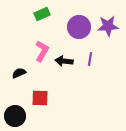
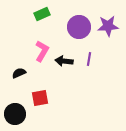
purple line: moved 1 px left
red square: rotated 12 degrees counterclockwise
black circle: moved 2 px up
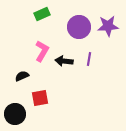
black semicircle: moved 3 px right, 3 px down
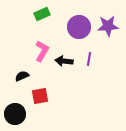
red square: moved 2 px up
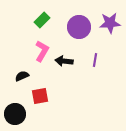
green rectangle: moved 6 px down; rotated 21 degrees counterclockwise
purple star: moved 2 px right, 3 px up
purple line: moved 6 px right, 1 px down
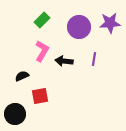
purple line: moved 1 px left, 1 px up
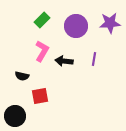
purple circle: moved 3 px left, 1 px up
black semicircle: rotated 144 degrees counterclockwise
black circle: moved 2 px down
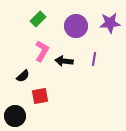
green rectangle: moved 4 px left, 1 px up
black semicircle: moved 1 px right; rotated 56 degrees counterclockwise
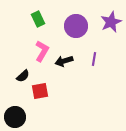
green rectangle: rotated 70 degrees counterclockwise
purple star: moved 1 px right, 1 px up; rotated 20 degrees counterclockwise
black arrow: rotated 24 degrees counterclockwise
red square: moved 5 px up
black circle: moved 1 px down
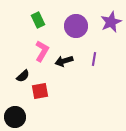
green rectangle: moved 1 px down
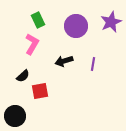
pink L-shape: moved 10 px left, 7 px up
purple line: moved 1 px left, 5 px down
black circle: moved 1 px up
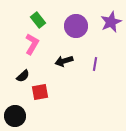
green rectangle: rotated 14 degrees counterclockwise
purple line: moved 2 px right
red square: moved 1 px down
